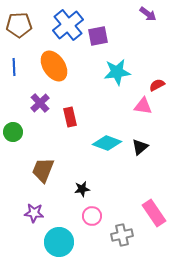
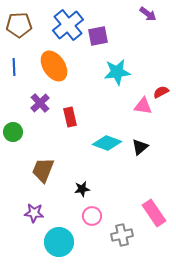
red semicircle: moved 4 px right, 7 px down
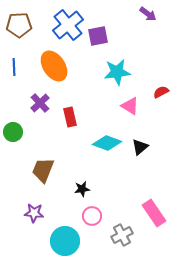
pink triangle: moved 13 px left; rotated 24 degrees clockwise
gray cross: rotated 15 degrees counterclockwise
cyan circle: moved 6 px right, 1 px up
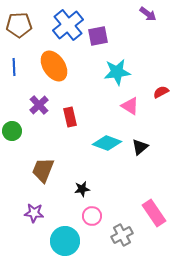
purple cross: moved 1 px left, 2 px down
green circle: moved 1 px left, 1 px up
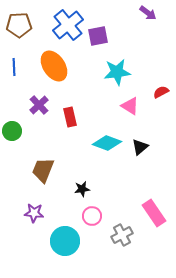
purple arrow: moved 1 px up
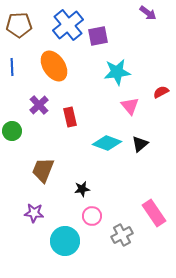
blue line: moved 2 px left
pink triangle: rotated 18 degrees clockwise
black triangle: moved 3 px up
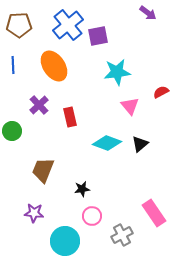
blue line: moved 1 px right, 2 px up
